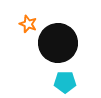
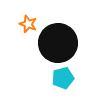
cyan pentagon: moved 2 px left, 4 px up; rotated 15 degrees counterclockwise
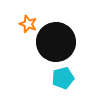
black circle: moved 2 px left, 1 px up
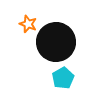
cyan pentagon: rotated 15 degrees counterclockwise
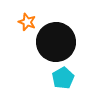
orange star: moved 1 px left, 2 px up
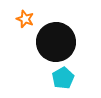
orange star: moved 2 px left, 3 px up
